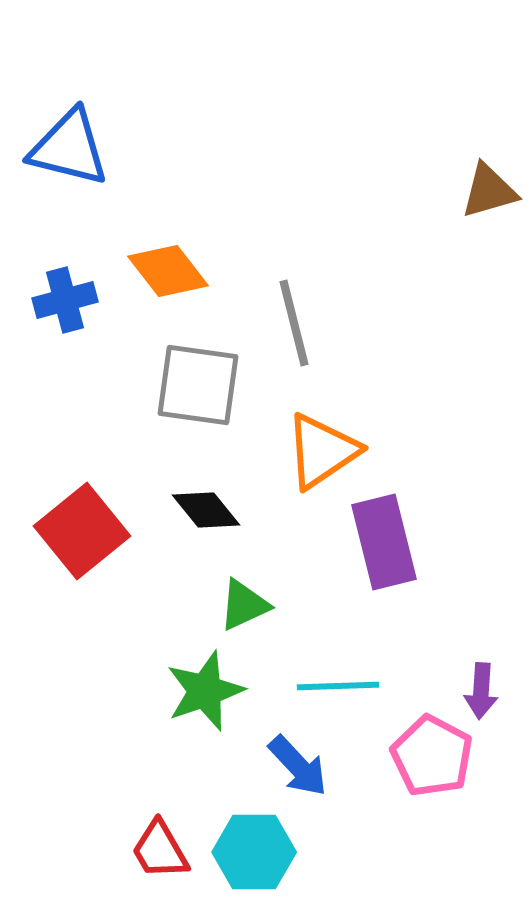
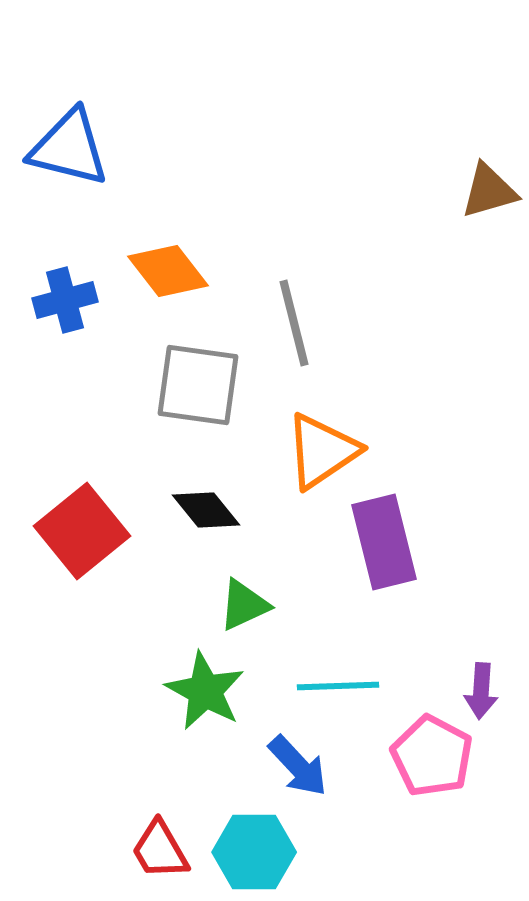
green star: rotated 24 degrees counterclockwise
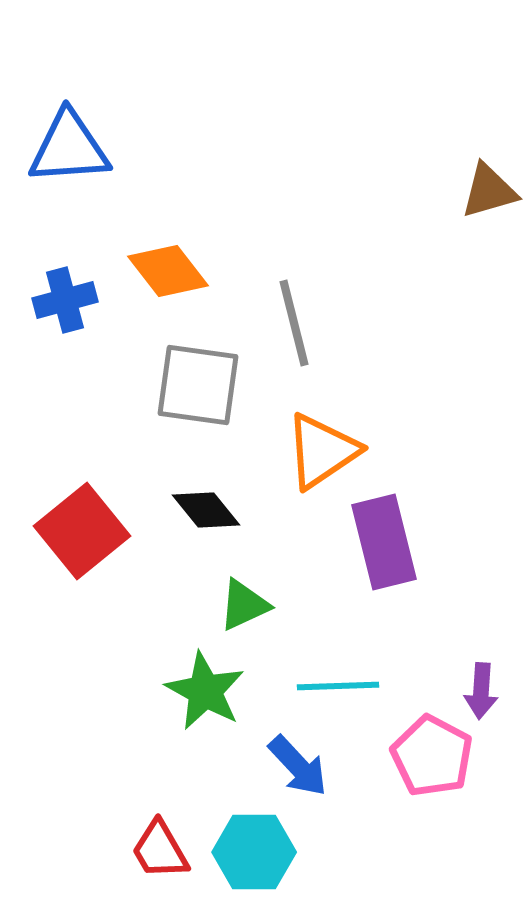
blue triangle: rotated 18 degrees counterclockwise
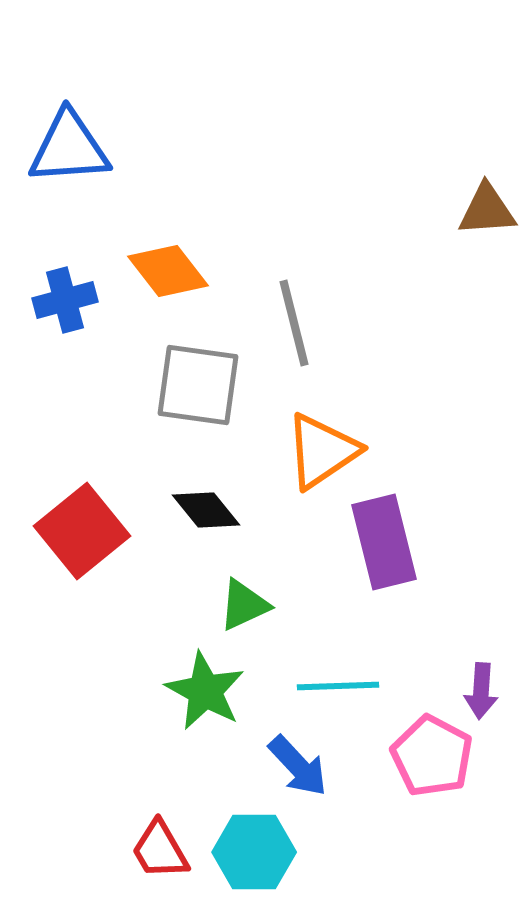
brown triangle: moved 2 px left, 19 px down; rotated 12 degrees clockwise
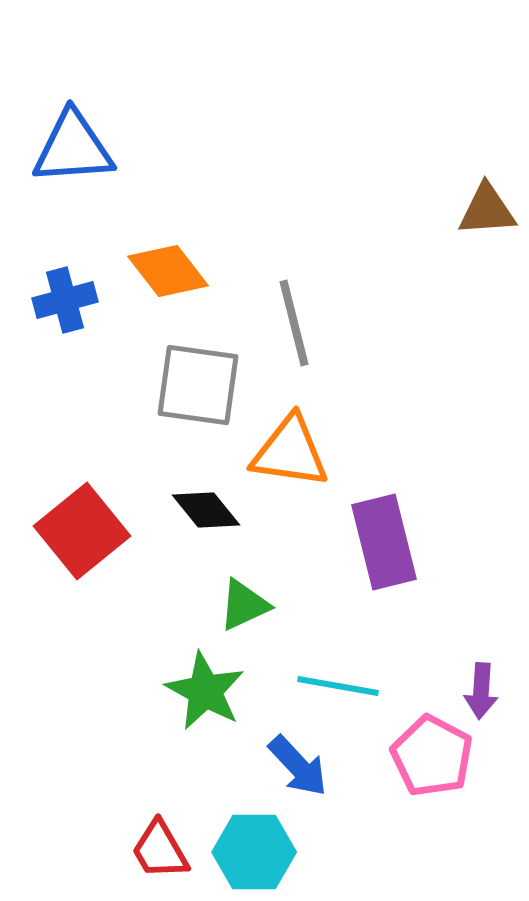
blue triangle: moved 4 px right
orange triangle: moved 32 px left, 1 px down; rotated 42 degrees clockwise
cyan line: rotated 12 degrees clockwise
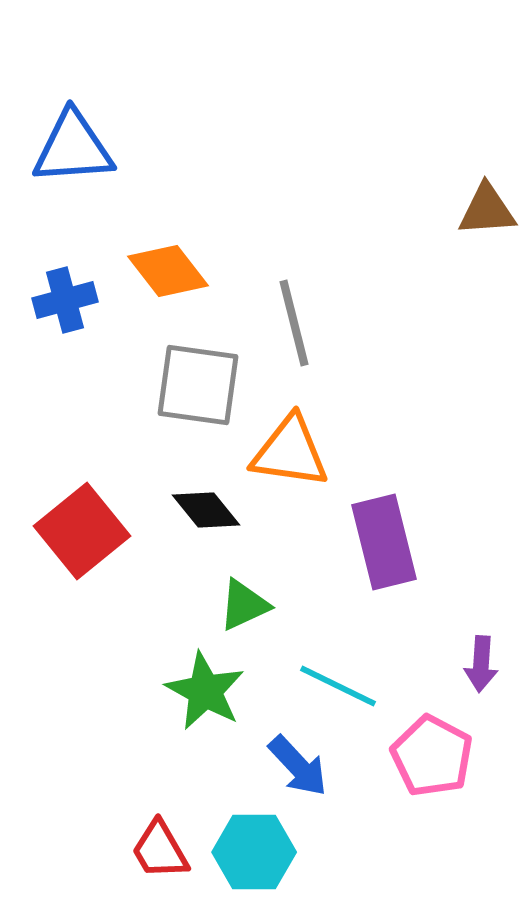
cyan line: rotated 16 degrees clockwise
purple arrow: moved 27 px up
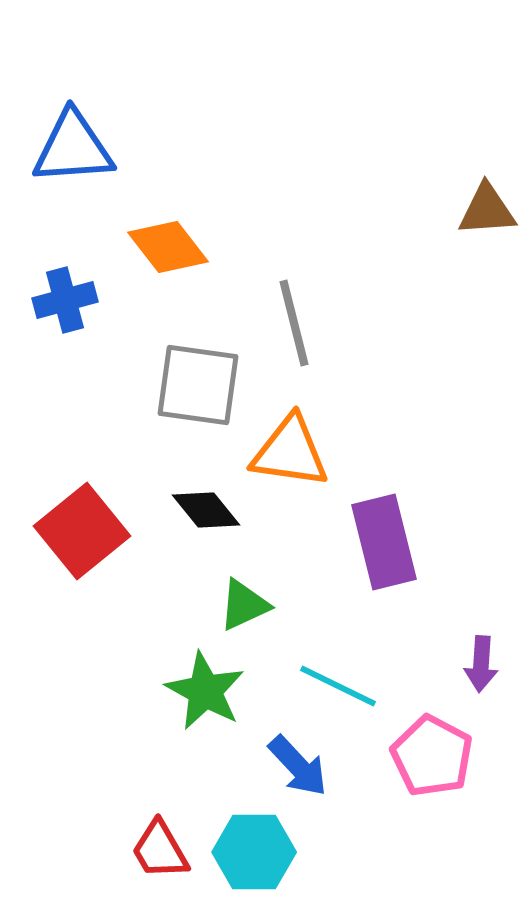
orange diamond: moved 24 px up
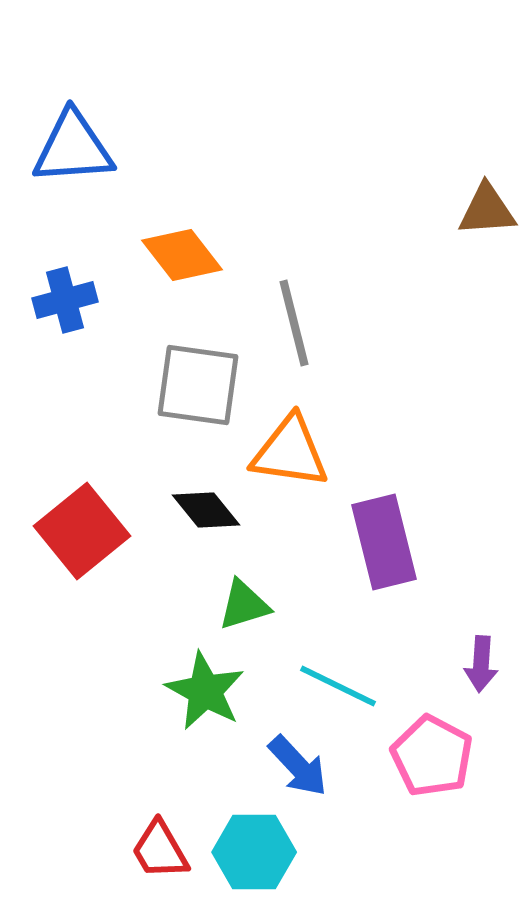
orange diamond: moved 14 px right, 8 px down
green triangle: rotated 8 degrees clockwise
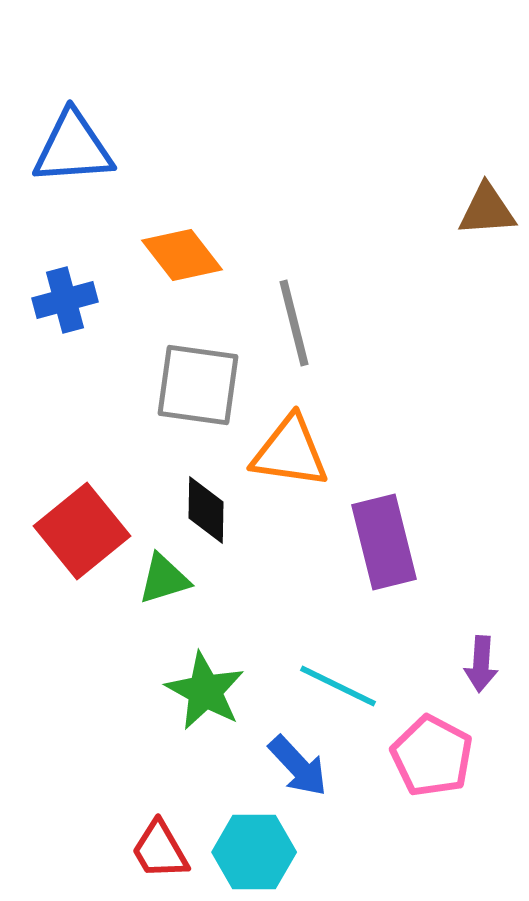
black diamond: rotated 40 degrees clockwise
green triangle: moved 80 px left, 26 px up
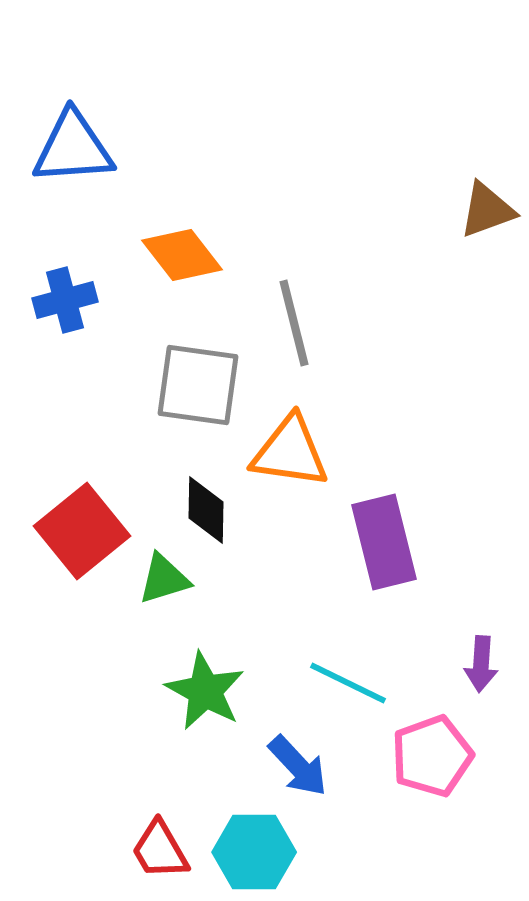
brown triangle: rotated 16 degrees counterclockwise
cyan line: moved 10 px right, 3 px up
pink pentagon: rotated 24 degrees clockwise
